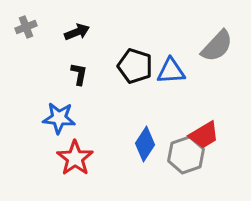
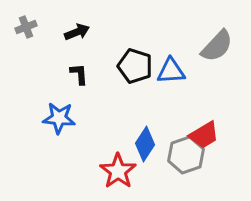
black L-shape: rotated 15 degrees counterclockwise
red star: moved 43 px right, 13 px down
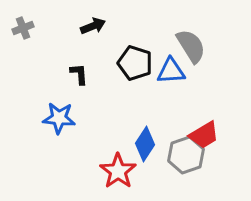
gray cross: moved 3 px left, 1 px down
black arrow: moved 16 px right, 6 px up
gray semicircle: moved 26 px left; rotated 75 degrees counterclockwise
black pentagon: moved 3 px up
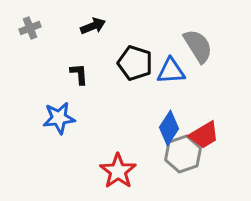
gray cross: moved 7 px right
gray semicircle: moved 7 px right
blue star: rotated 12 degrees counterclockwise
blue diamond: moved 24 px right, 16 px up
gray hexagon: moved 3 px left, 1 px up
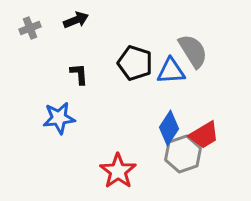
black arrow: moved 17 px left, 6 px up
gray semicircle: moved 5 px left, 5 px down
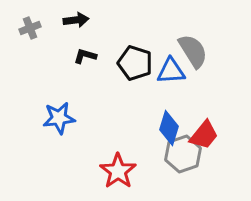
black arrow: rotated 15 degrees clockwise
black L-shape: moved 6 px right, 18 px up; rotated 70 degrees counterclockwise
blue diamond: rotated 16 degrees counterclockwise
red trapezoid: rotated 20 degrees counterclockwise
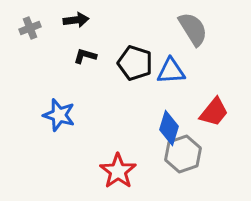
gray semicircle: moved 22 px up
blue star: moved 3 px up; rotated 24 degrees clockwise
red trapezoid: moved 10 px right, 23 px up
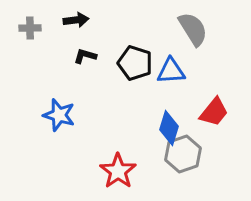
gray cross: rotated 20 degrees clockwise
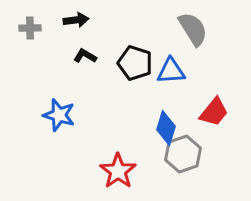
black L-shape: rotated 15 degrees clockwise
blue diamond: moved 3 px left
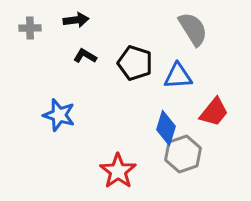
blue triangle: moved 7 px right, 5 px down
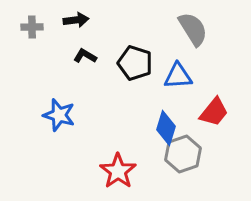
gray cross: moved 2 px right, 1 px up
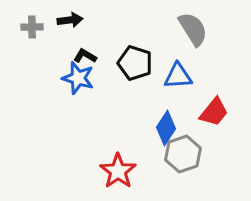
black arrow: moved 6 px left
blue star: moved 19 px right, 37 px up
blue diamond: rotated 16 degrees clockwise
